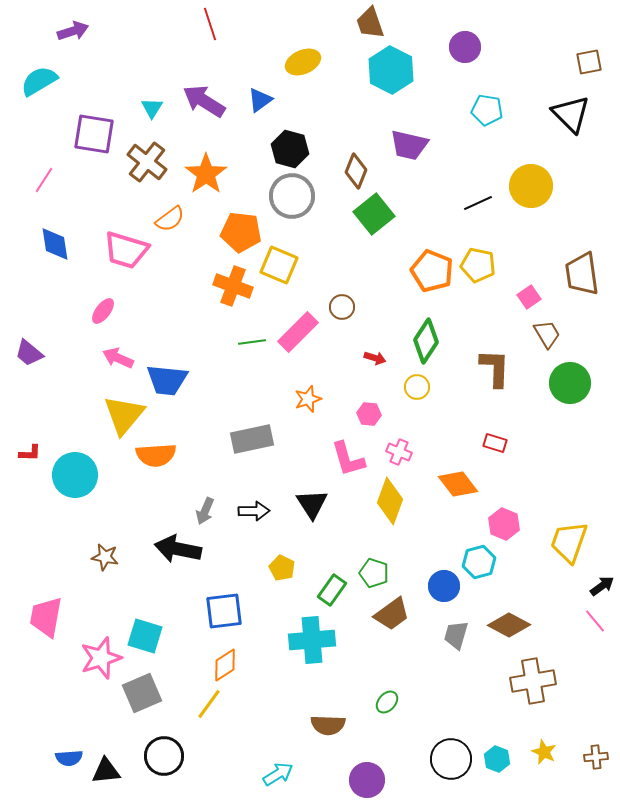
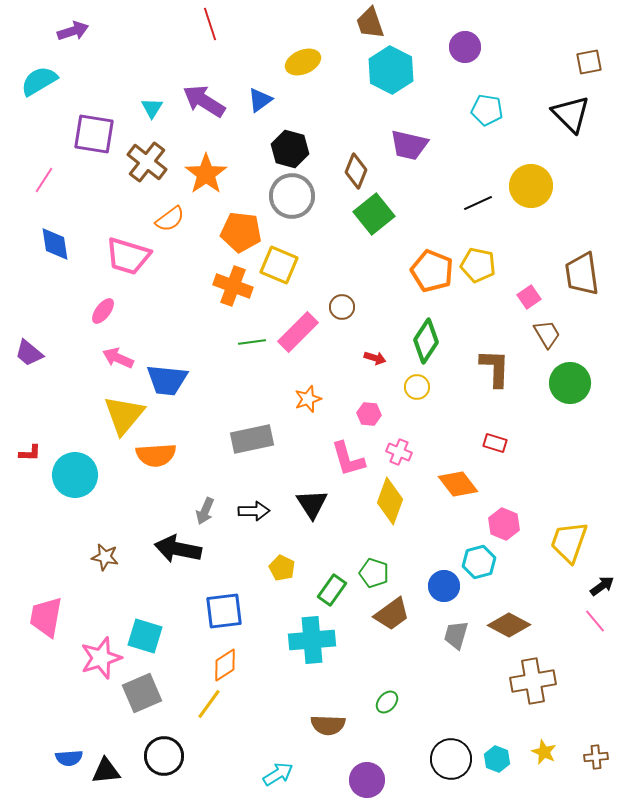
pink trapezoid at (126, 250): moved 2 px right, 6 px down
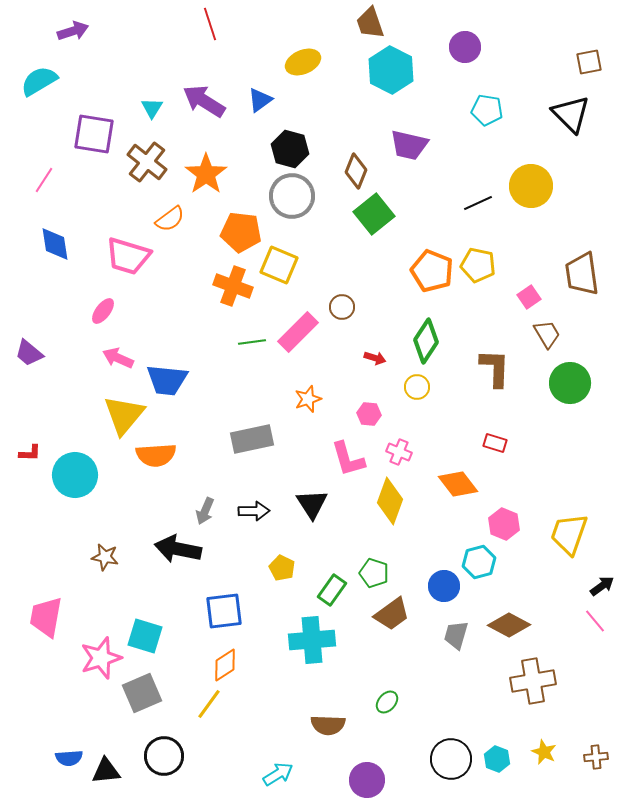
yellow trapezoid at (569, 542): moved 8 px up
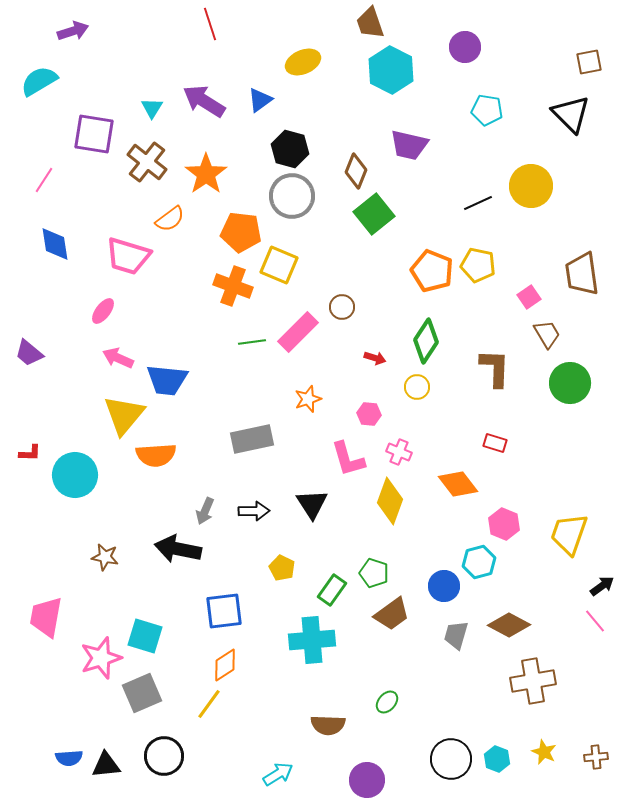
black triangle at (106, 771): moved 6 px up
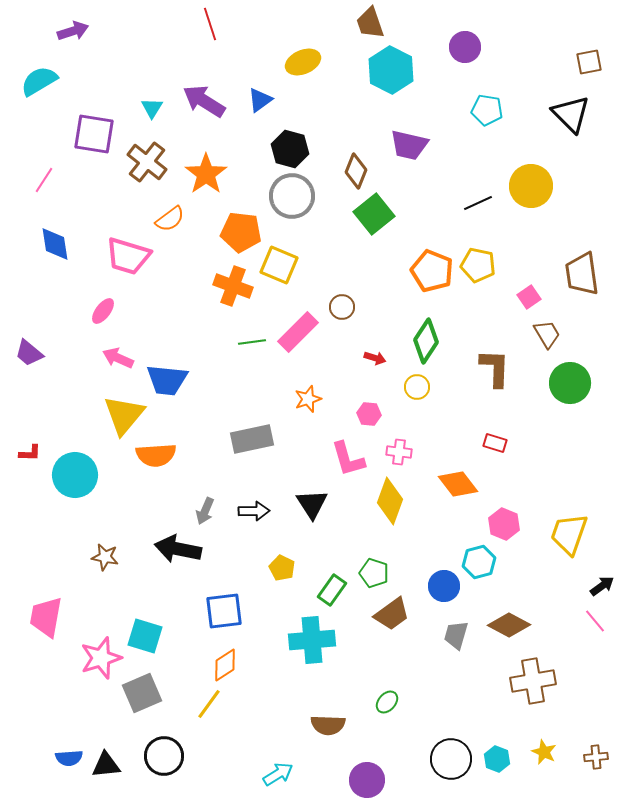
pink cross at (399, 452): rotated 15 degrees counterclockwise
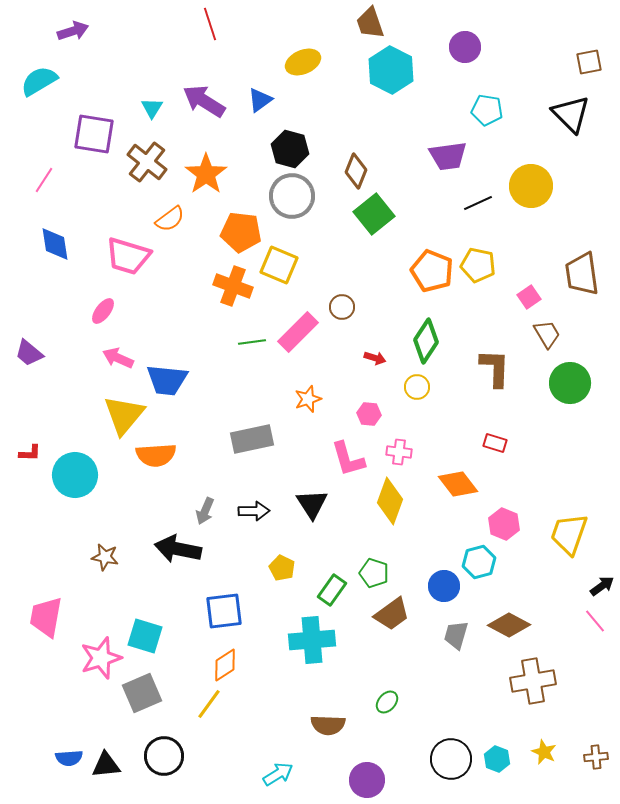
purple trapezoid at (409, 145): moved 39 px right, 11 px down; rotated 21 degrees counterclockwise
